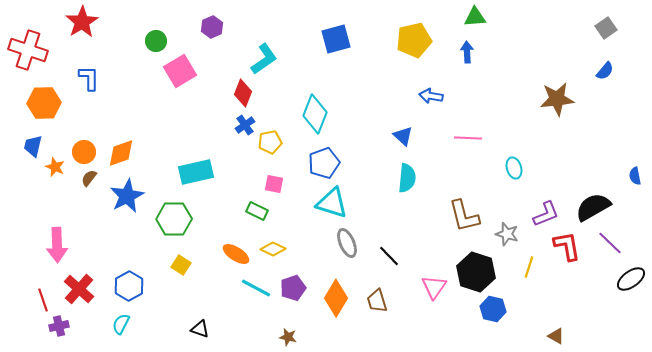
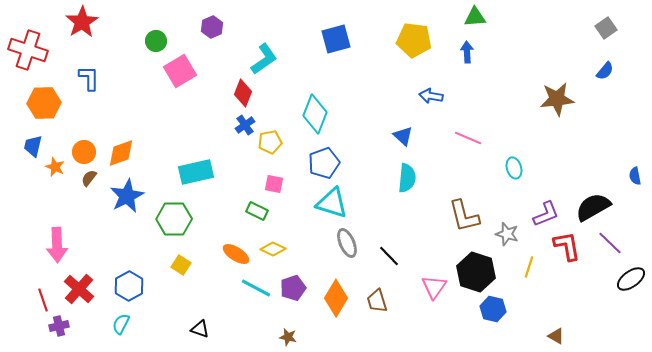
yellow pentagon at (414, 40): rotated 20 degrees clockwise
pink line at (468, 138): rotated 20 degrees clockwise
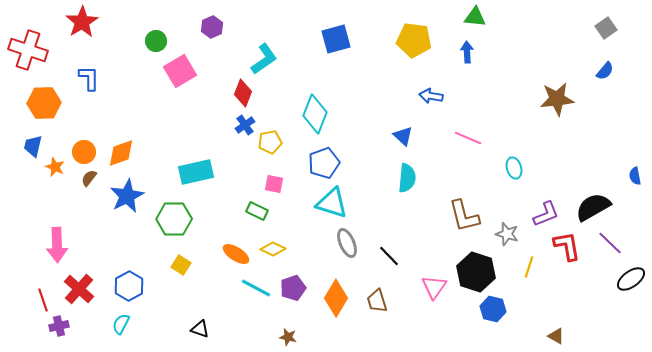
green triangle at (475, 17): rotated 10 degrees clockwise
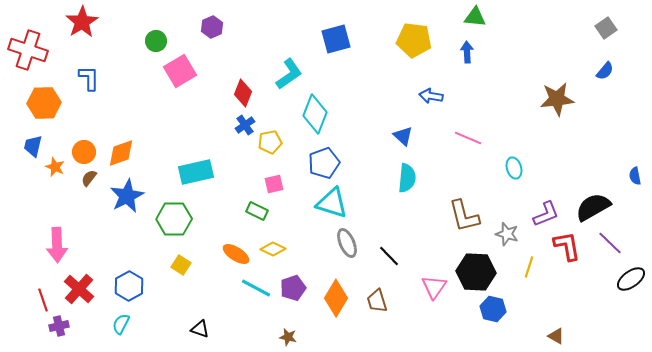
cyan L-shape at (264, 59): moved 25 px right, 15 px down
pink square at (274, 184): rotated 24 degrees counterclockwise
black hexagon at (476, 272): rotated 15 degrees counterclockwise
